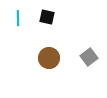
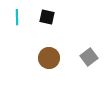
cyan line: moved 1 px left, 1 px up
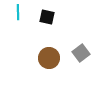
cyan line: moved 1 px right, 5 px up
gray square: moved 8 px left, 4 px up
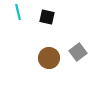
cyan line: rotated 14 degrees counterclockwise
gray square: moved 3 px left, 1 px up
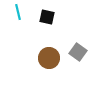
gray square: rotated 18 degrees counterclockwise
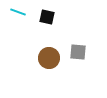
cyan line: rotated 56 degrees counterclockwise
gray square: rotated 30 degrees counterclockwise
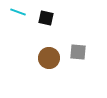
black square: moved 1 px left, 1 px down
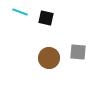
cyan line: moved 2 px right
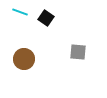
black square: rotated 21 degrees clockwise
brown circle: moved 25 px left, 1 px down
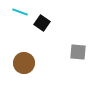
black square: moved 4 px left, 5 px down
brown circle: moved 4 px down
